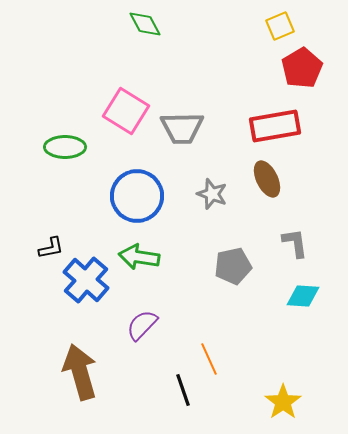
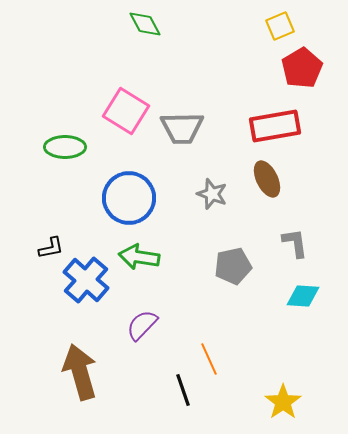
blue circle: moved 8 px left, 2 px down
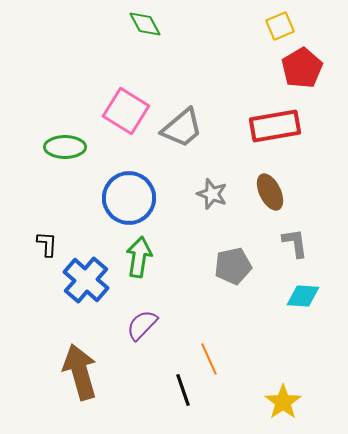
gray trapezoid: rotated 39 degrees counterclockwise
brown ellipse: moved 3 px right, 13 px down
black L-shape: moved 4 px left, 4 px up; rotated 76 degrees counterclockwise
green arrow: rotated 90 degrees clockwise
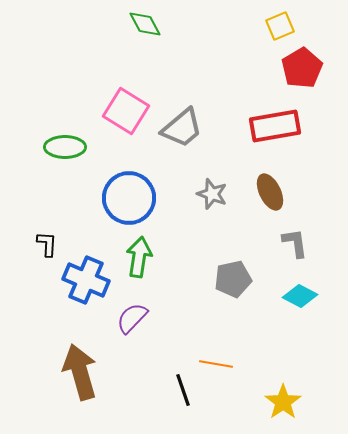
gray pentagon: moved 13 px down
blue cross: rotated 18 degrees counterclockwise
cyan diamond: moved 3 px left; rotated 24 degrees clockwise
purple semicircle: moved 10 px left, 7 px up
orange line: moved 7 px right, 5 px down; rotated 56 degrees counterclockwise
